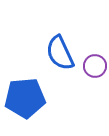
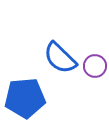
blue semicircle: moved 5 px down; rotated 21 degrees counterclockwise
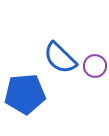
blue pentagon: moved 4 px up
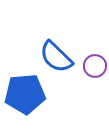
blue semicircle: moved 4 px left, 1 px up
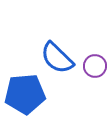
blue semicircle: moved 1 px right, 1 px down
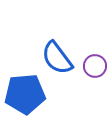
blue semicircle: rotated 9 degrees clockwise
